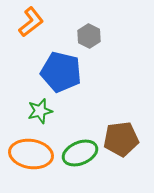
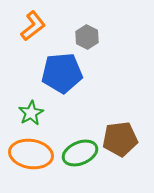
orange L-shape: moved 2 px right, 4 px down
gray hexagon: moved 2 px left, 1 px down
blue pentagon: moved 1 px right, 1 px down; rotated 18 degrees counterclockwise
green star: moved 9 px left, 2 px down; rotated 15 degrees counterclockwise
brown pentagon: moved 1 px left
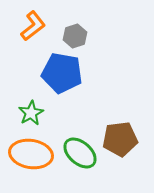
gray hexagon: moved 12 px left, 1 px up; rotated 15 degrees clockwise
blue pentagon: rotated 15 degrees clockwise
green ellipse: rotated 64 degrees clockwise
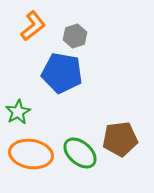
green star: moved 13 px left, 1 px up
